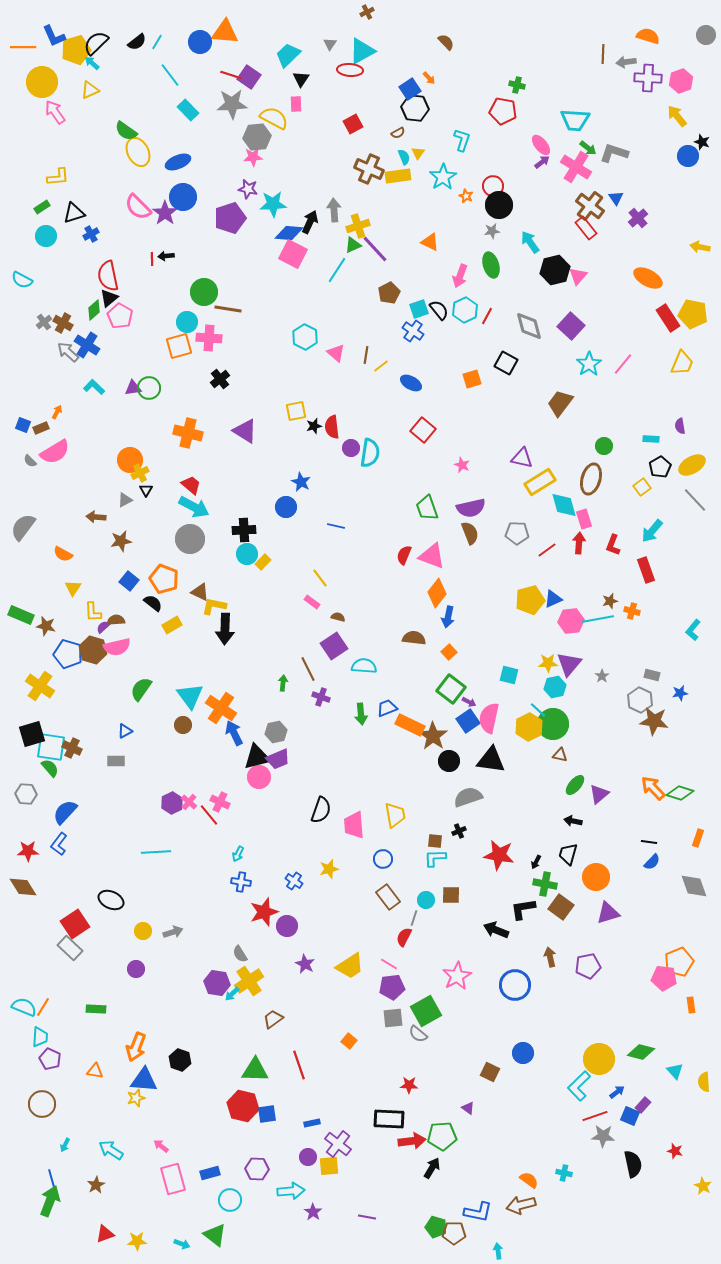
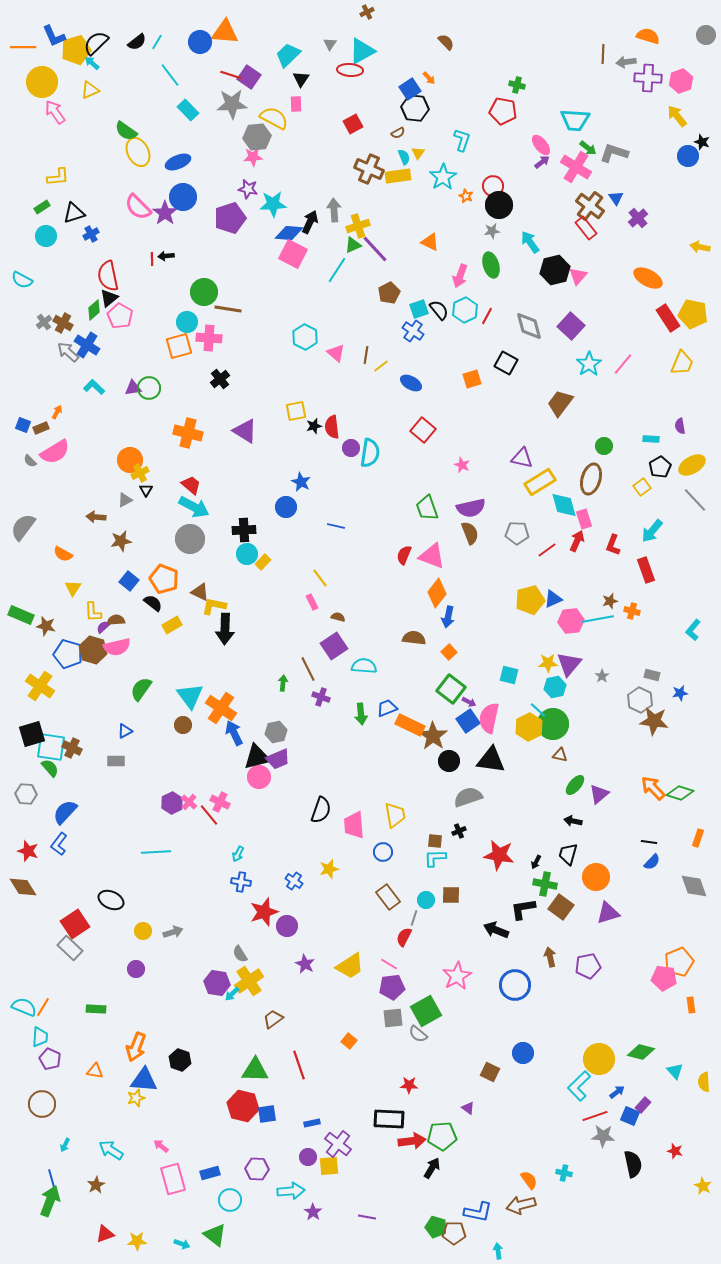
red arrow at (579, 543): moved 2 px left, 2 px up; rotated 20 degrees clockwise
pink rectangle at (312, 602): rotated 28 degrees clockwise
red star at (28, 851): rotated 20 degrees clockwise
blue circle at (383, 859): moved 7 px up
orange semicircle at (529, 1180): rotated 18 degrees clockwise
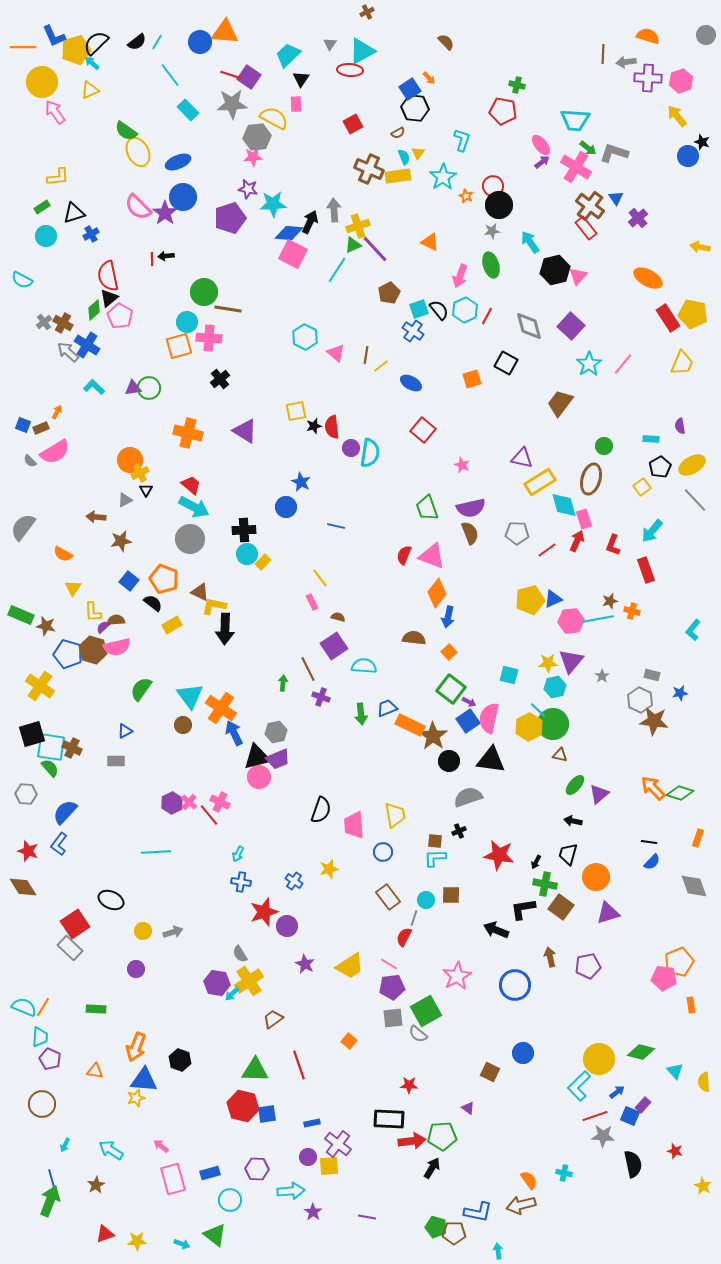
purple triangle at (569, 664): moved 2 px right, 3 px up
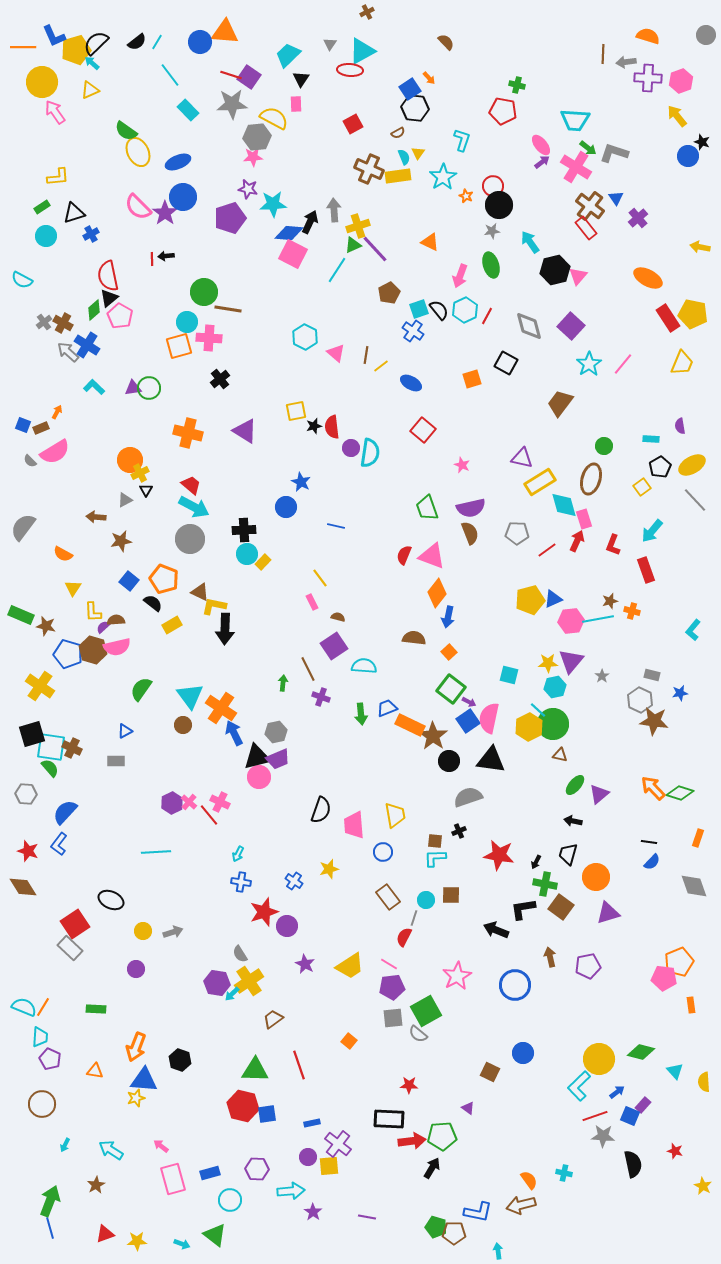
blue line at (52, 1180): moved 2 px left, 48 px down
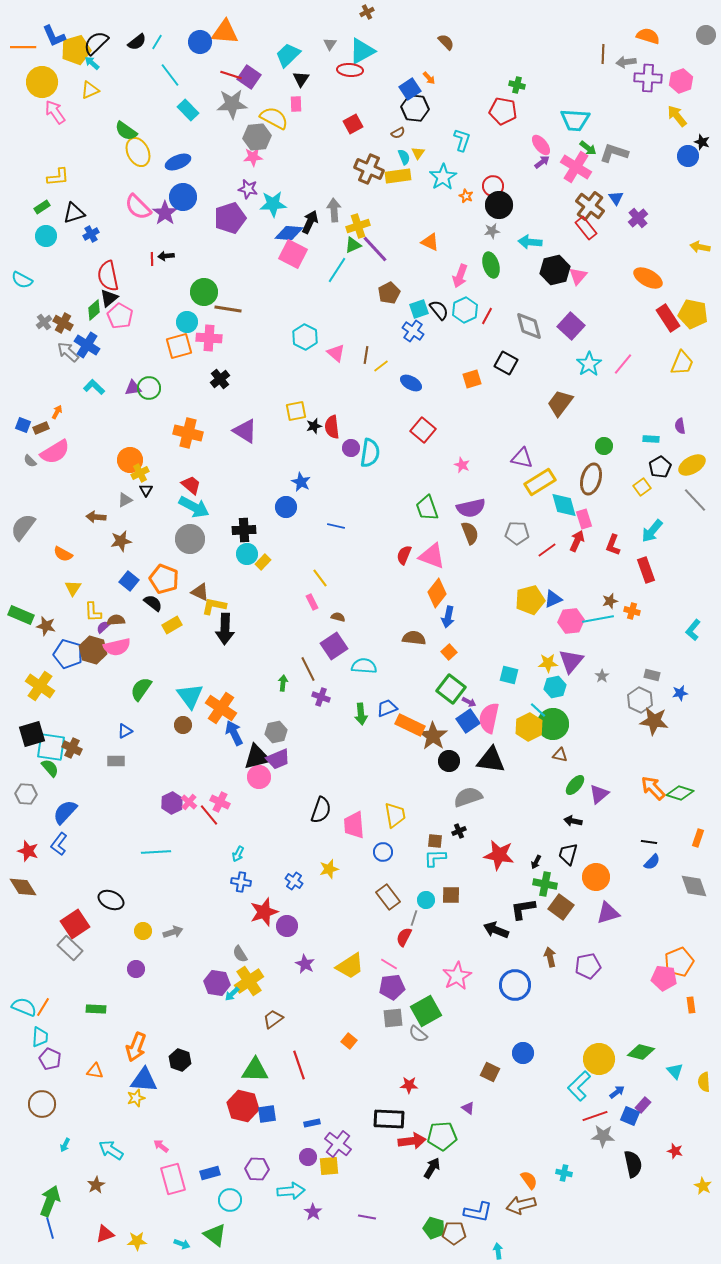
cyan arrow at (530, 242): rotated 50 degrees counterclockwise
green pentagon at (436, 1227): moved 2 px left, 1 px down
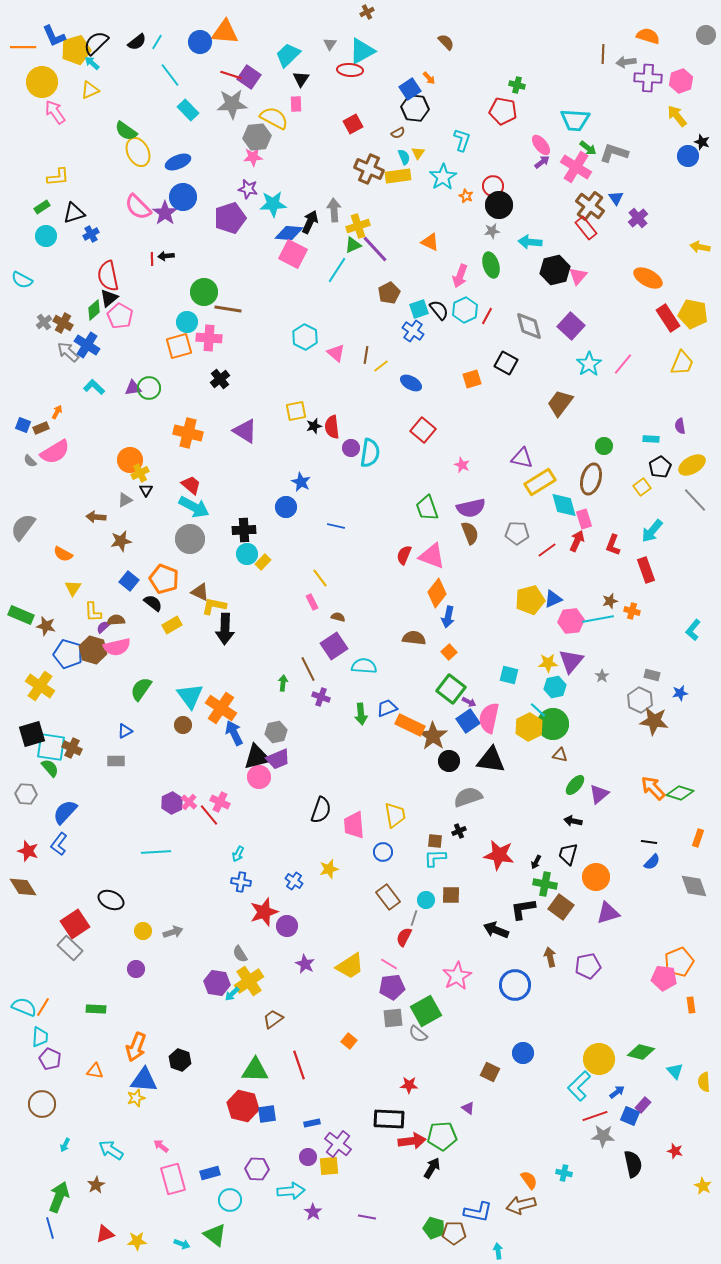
green arrow at (50, 1201): moved 9 px right, 4 px up
